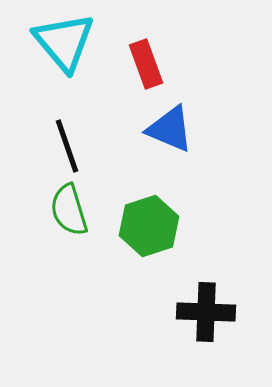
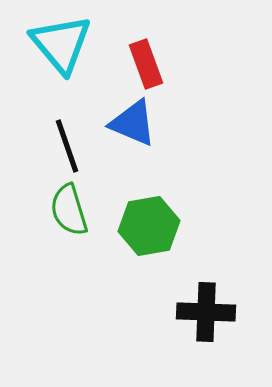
cyan triangle: moved 3 px left, 2 px down
blue triangle: moved 37 px left, 6 px up
green hexagon: rotated 8 degrees clockwise
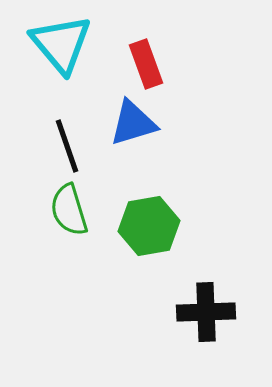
blue triangle: rotated 40 degrees counterclockwise
black cross: rotated 4 degrees counterclockwise
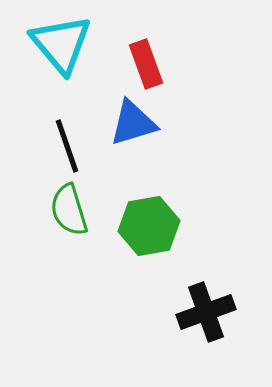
black cross: rotated 18 degrees counterclockwise
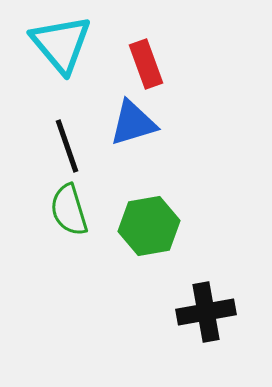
black cross: rotated 10 degrees clockwise
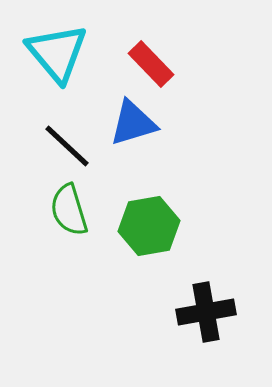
cyan triangle: moved 4 px left, 9 px down
red rectangle: moved 5 px right; rotated 24 degrees counterclockwise
black line: rotated 28 degrees counterclockwise
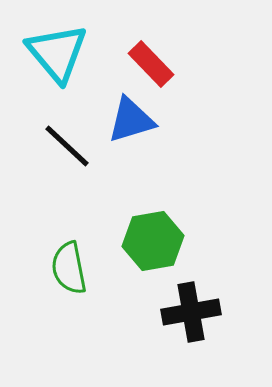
blue triangle: moved 2 px left, 3 px up
green semicircle: moved 58 px down; rotated 6 degrees clockwise
green hexagon: moved 4 px right, 15 px down
black cross: moved 15 px left
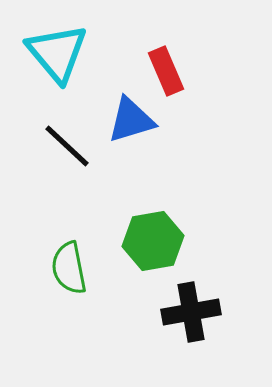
red rectangle: moved 15 px right, 7 px down; rotated 21 degrees clockwise
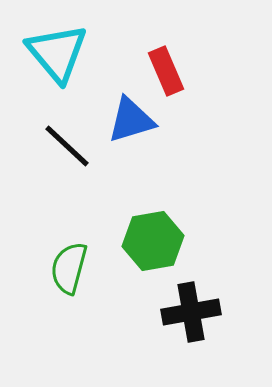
green semicircle: rotated 26 degrees clockwise
